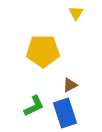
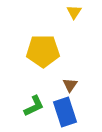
yellow triangle: moved 2 px left, 1 px up
brown triangle: rotated 28 degrees counterclockwise
blue rectangle: moved 1 px up
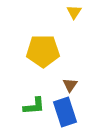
green L-shape: rotated 20 degrees clockwise
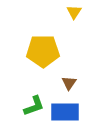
brown triangle: moved 1 px left, 2 px up
green L-shape: rotated 15 degrees counterclockwise
blue rectangle: rotated 72 degrees counterclockwise
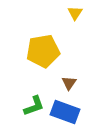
yellow triangle: moved 1 px right, 1 px down
yellow pentagon: rotated 8 degrees counterclockwise
blue rectangle: rotated 20 degrees clockwise
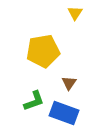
green L-shape: moved 5 px up
blue rectangle: moved 1 px left, 1 px down
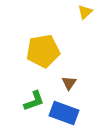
yellow triangle: moved 10 px right, 1 px up; rotated 14 degrees clockwise
